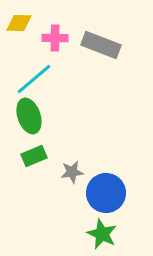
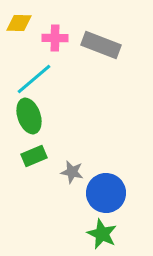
gray star: rotated 20 degrees clockwise
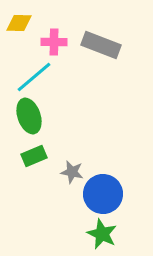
pink cross: moved 1 px left, 4 px down
cyan line: moved 2 px up
blue circle: moved 3 px left, 1 px down
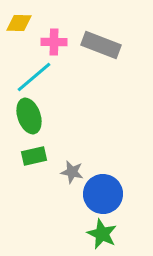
green rectangle: rotated 10 degrees clockwise
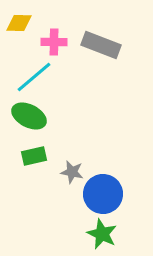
green ellipse: rotated 44 degrees counterclockwise
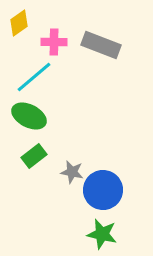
yellow diamond: rotated 36 degrees counterclockwise
green rectangle: rotated 25 degrees counterclockwise
blue circle: moved 4 px up
green star: rotated 12 degrees counterclockwise
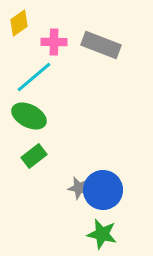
gray star: moved 7 px right, 16 px down
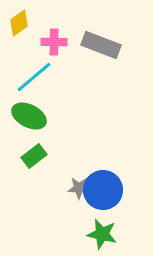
gray star: rotated 10 degrees counterclockwise
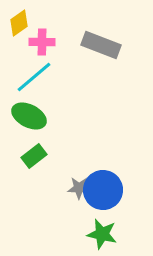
pink cross: moved 12 px left
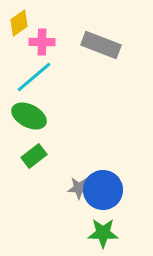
green star: moved 1 px right, 1 px up; rotated 12 degrees counterclockwise
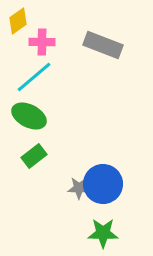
yellow diamond: moved 1 px left, 2 px up
gray rectangle: moved 2 px right
blue circle: moved 6 px up
